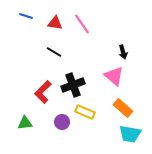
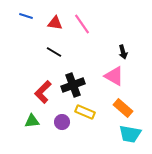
pink triangle: rotated 10 degrees counterclockwise
green triangle: moved 7 px right, 2 px up
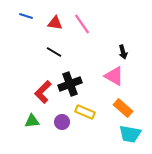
black cross: moved 3 px left, 1 px up
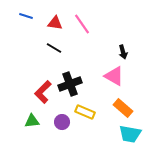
black line: moved 4 px up
